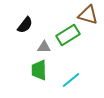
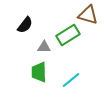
green trapezoid: moved 2 px down
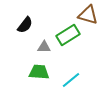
green trapezoid: rotated 95 degrees clockwise
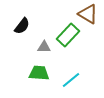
brown triangle: moved 1 px up; rotated 15 degrees clockwise
black semicircle: moved 3 px left, 1 px down
green rectangle: rotated 15 degrees counterclockwise
green trapezoid: moved 1 px down
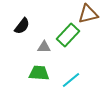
brown triangle: rotated 45 degrees counterclockwise
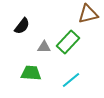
green rectangle: moved 7 px down
green trapezoid: moved 8 px left
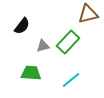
gray triangle: moved 1 px left, 1 px up; rotated 16 degrees counterclockwise
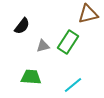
green rectangle: rotated 10 degrees counterclockwise
green trapezoid: moved 4 px down
cyan line: moved 2 px right, 5 px down
